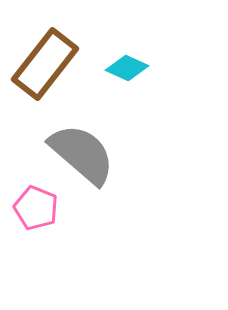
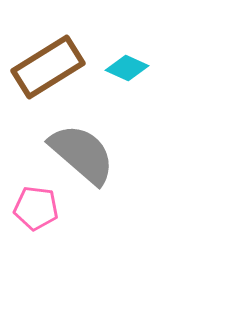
brown rectangle: moved 3 px right, 3 px down; rotated 20 degrees clockwise
pink pentagon: rotated 15 degrees counterclockwise
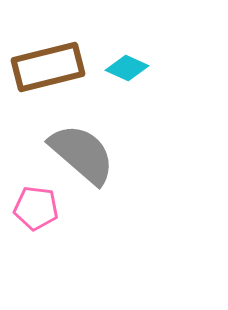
brown rectangle: rotated 18 degrees clockwise
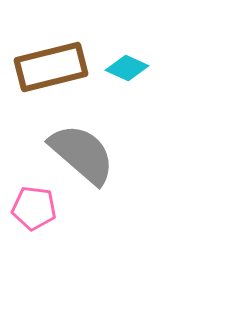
brown rectangle: moved 3 px right
pink pentagon: moved 2 px left
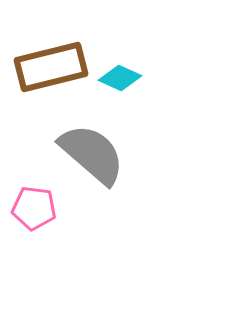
cyan diamond: moved 7 px left, 10 px down
gray semicircle: moved 10 px right
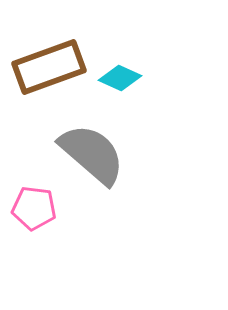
brown rectangle: moved 2 px left; rotated 6 degrees counterclockwise
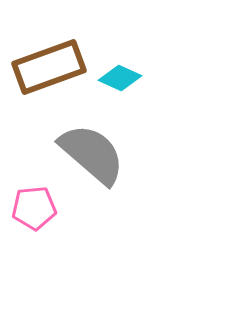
pink pentagon: rotated 12 degrees counterclockwise
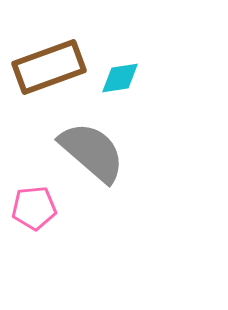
cyan diamond: rotated 33 degrees counterclockwise
gray semicircle: moved 2 px up
